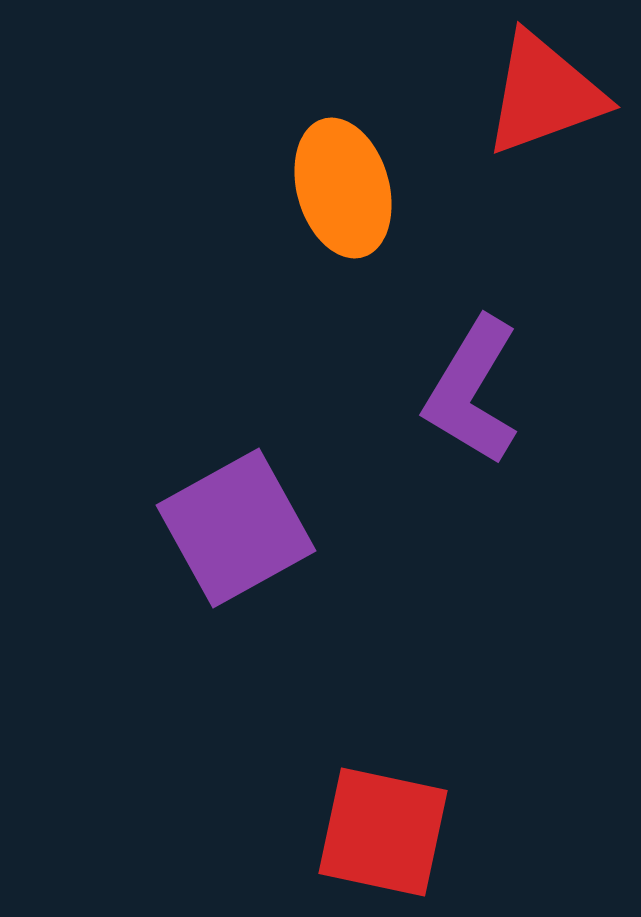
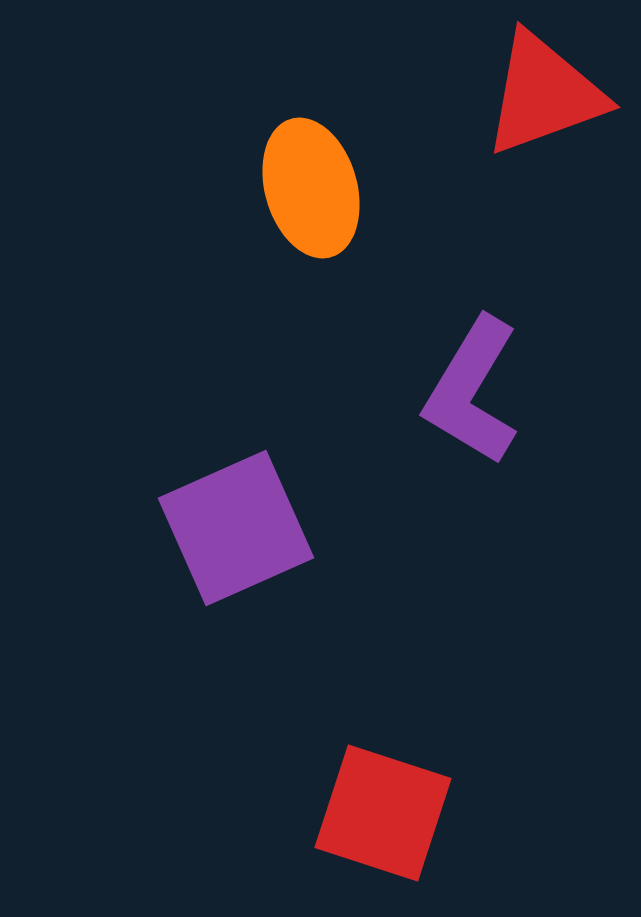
orange ellipse: moved 32 px left
purple square: rotated 5 degrees clockwise
red square: moved 19 px up; rotated 6 degrees clockwise
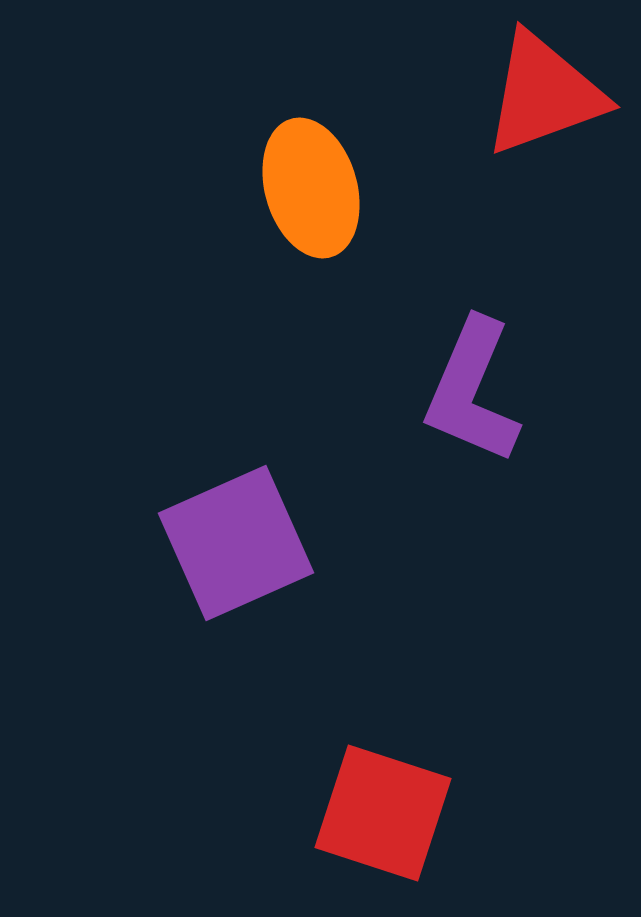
purple L-shape: rotated 8 degrees counterclockwise
purple square: moved 15 px down
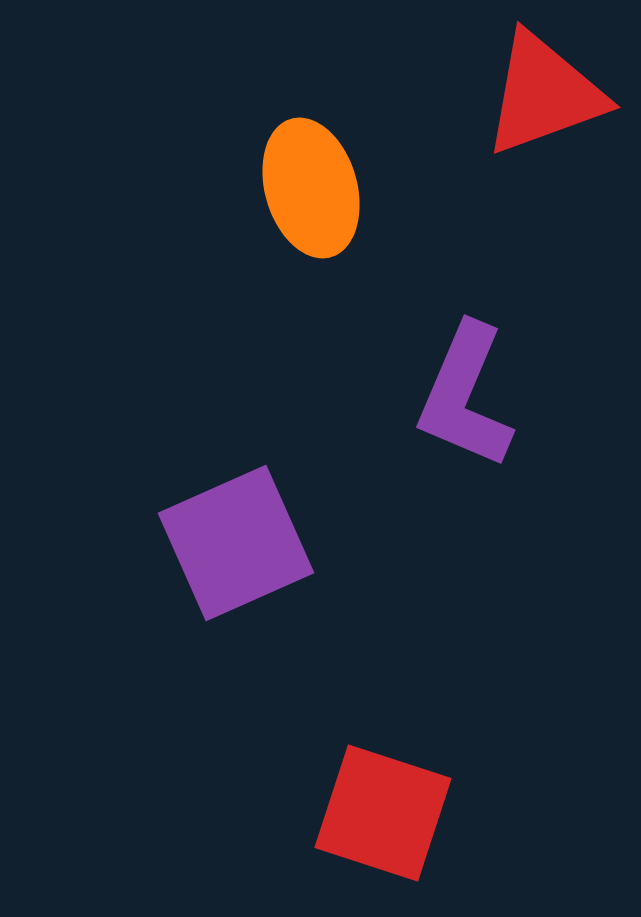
purple L-shape: moved 7 px left, 5 px down
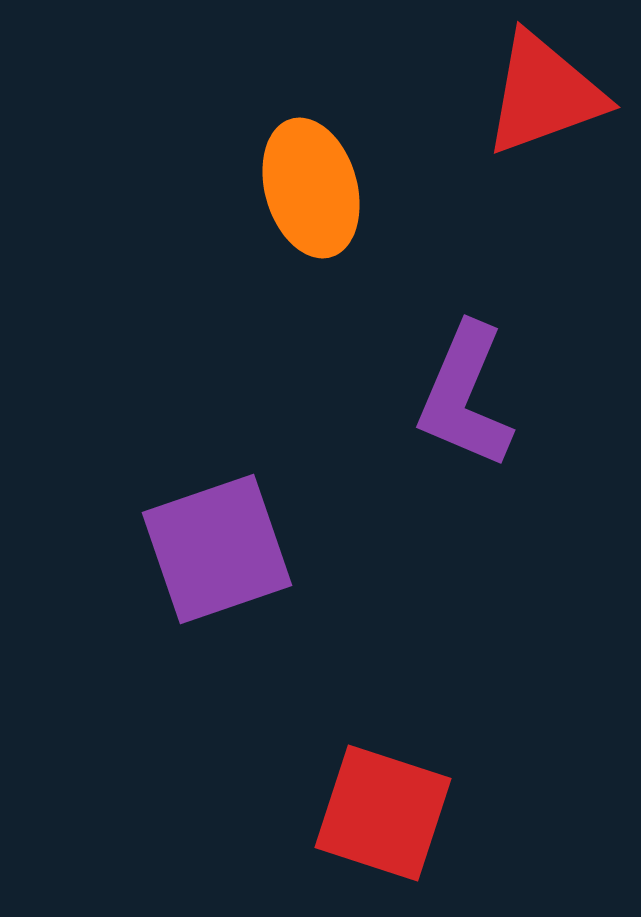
purple square: moved 19 px left, 6 px down; rotated 5 degrees clockwise
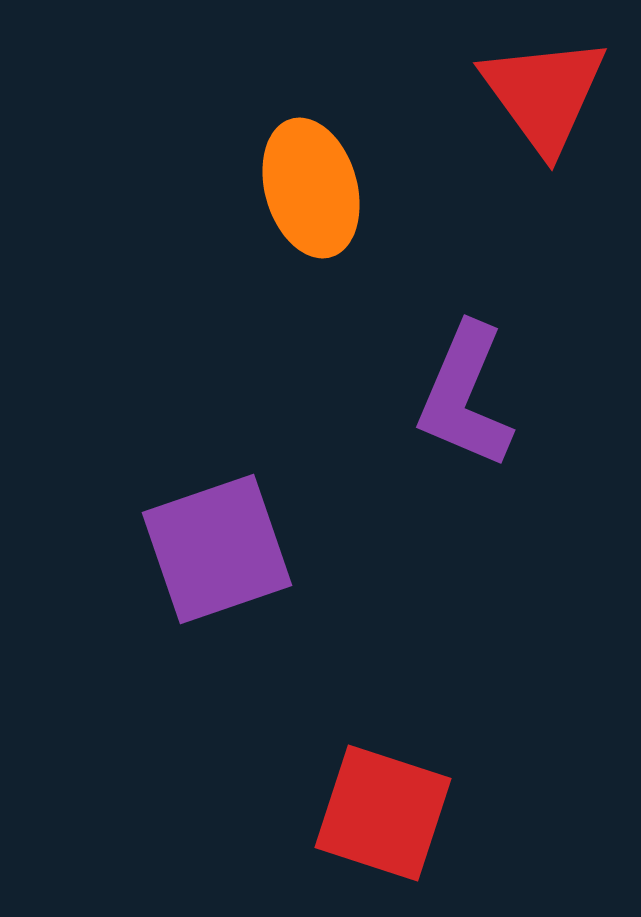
red triangle: rotated 46 degrees counterclockwise
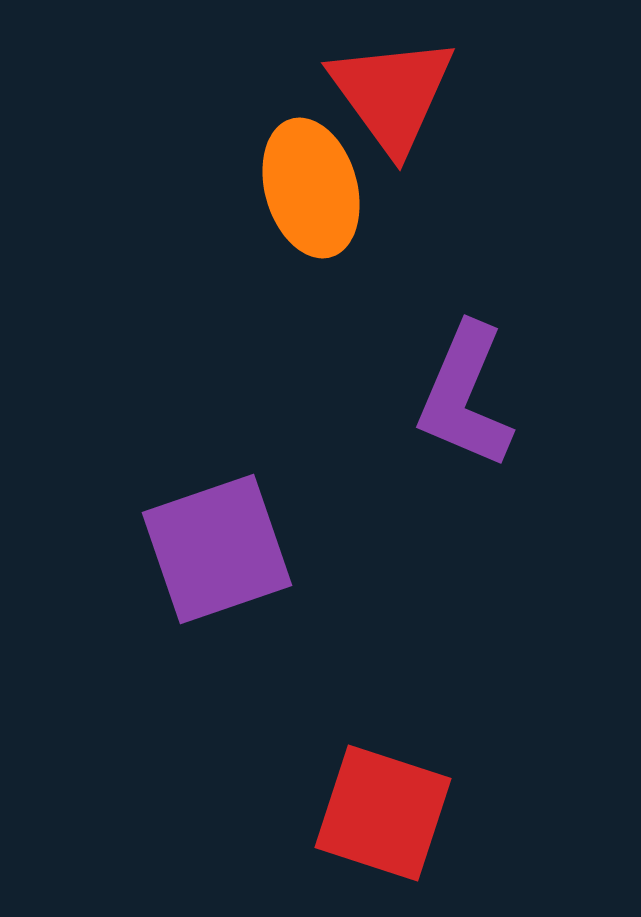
red triangle: moved 152 px left
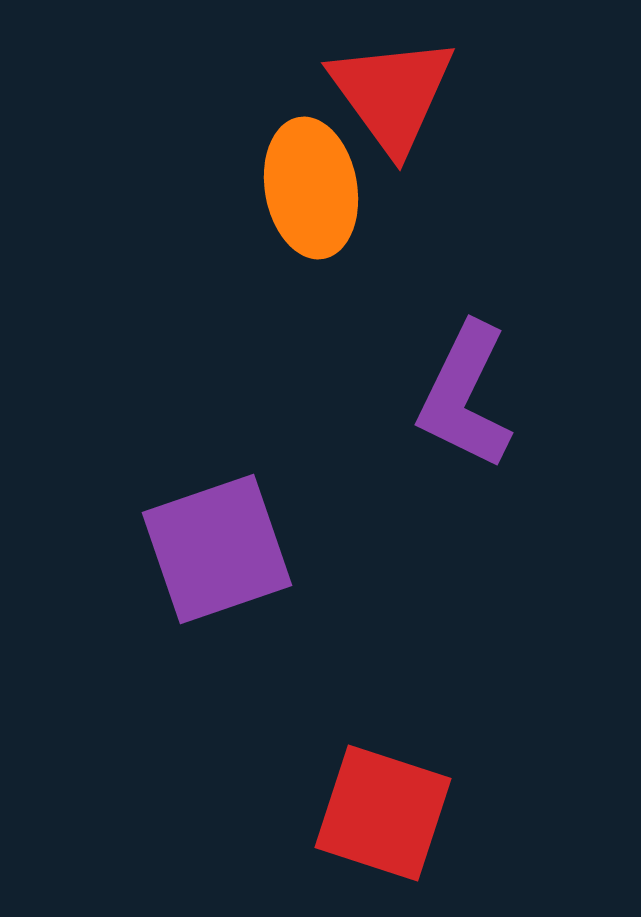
orange ellipse: rotated 6 degrees clockwise
purple L-shape: rotated 3 degrees clockwise
